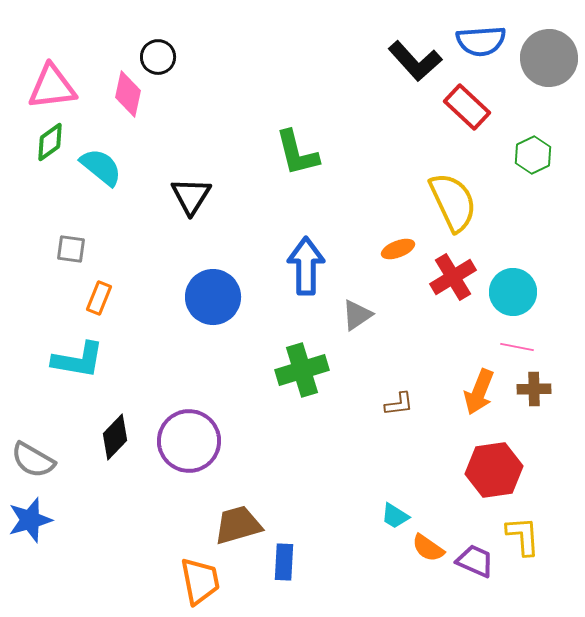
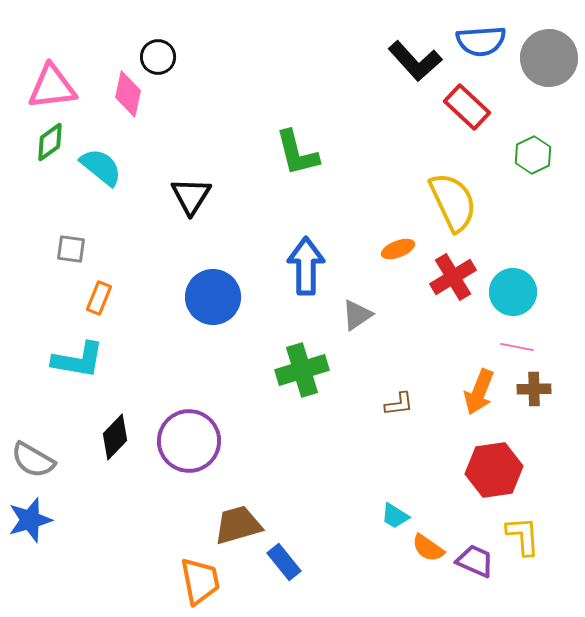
blue rectangle: rotated 42 degrees counterclockwise
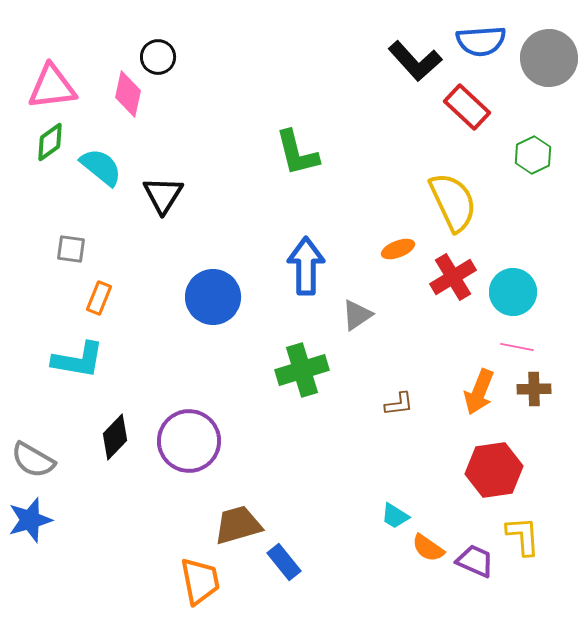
black triangle: moved 28 px left, 1 px up
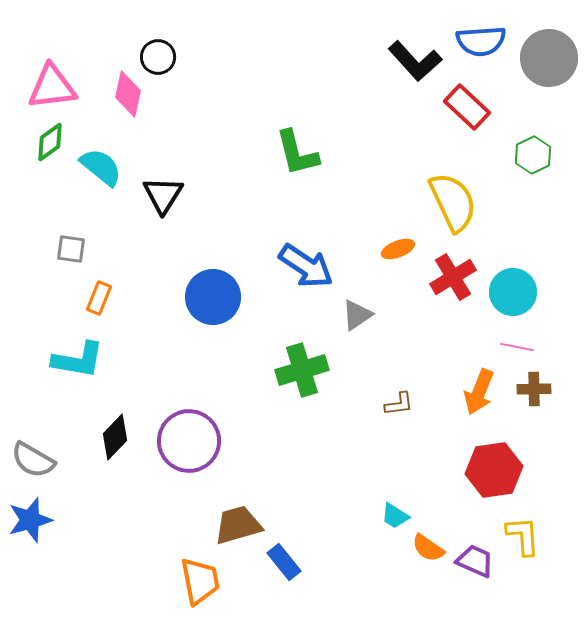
blue arrow: rotated 124 degrees clockwise
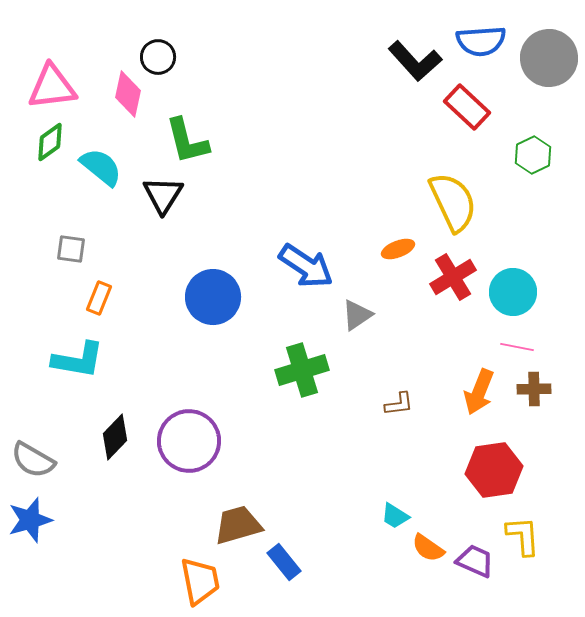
green L-shape: moved 110 px left, 12 px up
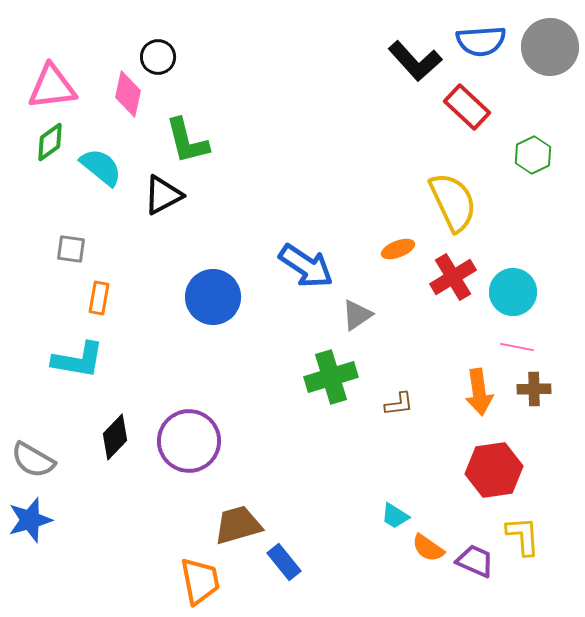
gray circle: moved 1 px right, 11 px up
black triangle: rotated 30 degrees clockwise
orange rectangle: rotated 12 degrees counterclockwise
green cross: moved 29 px right, 7 px down
orange arrow: rotated 30 degrees counterclockwise
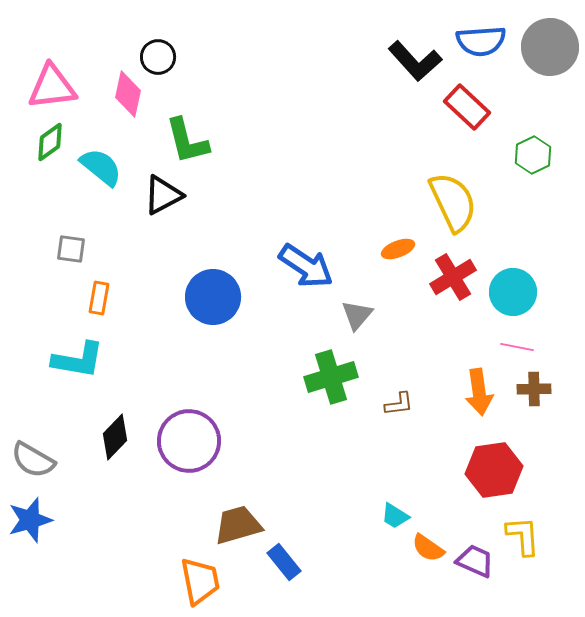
gray triangle: rotated 16 degrees counterclockwise
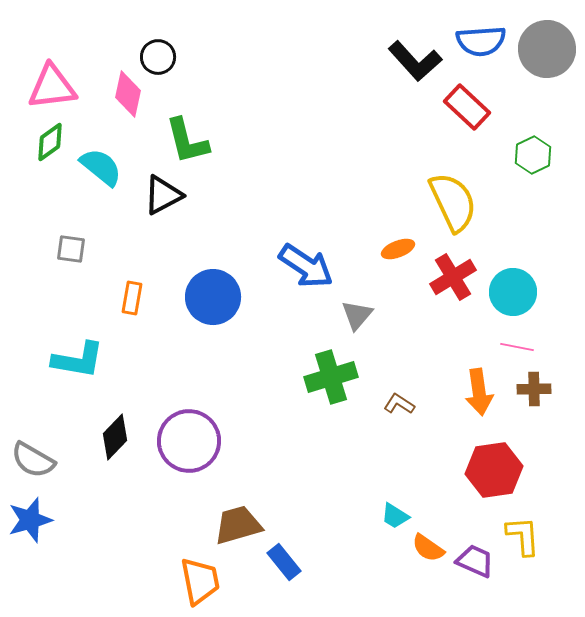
gray circle: moved 3 px left, 2 px down
orange rectangle: moved 33 px right
brown L-shape: rotated 140 degrees counterclockwise
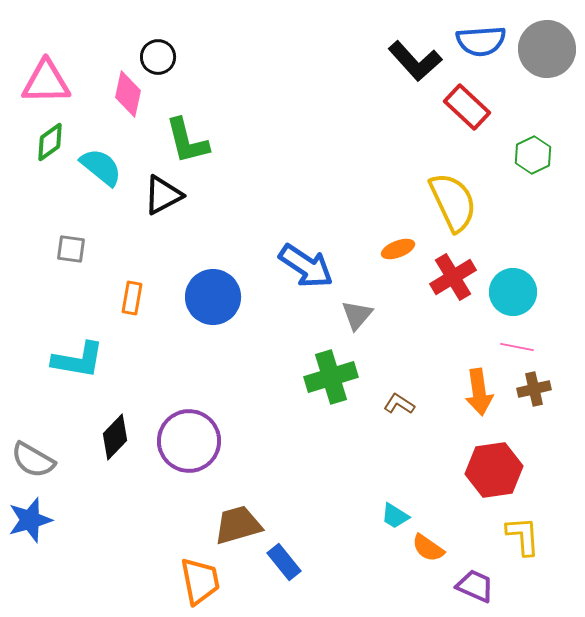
pink triangle: moved 6 px left, 5 px up; rotated 6 degrees clockwise
brown cross: rotated 12 degrees counterclockwise
purple trapezoid: moved 25 px down
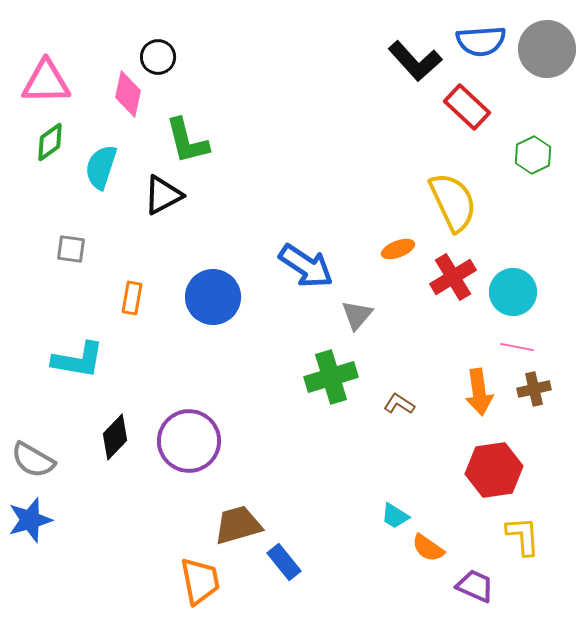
cyan semicircle: rotated 111 degrees counterclockwise
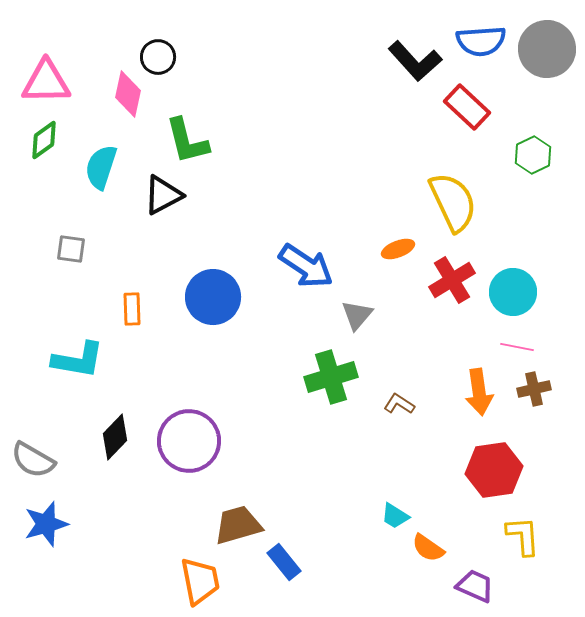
green diamond: moved 6 px left, 2 px up
red cross: moved 1 px left, 3 px down
orange rectangle: moved 11 px down; rotated 12 degrees counterclockwise
blue star: moved 16 px right, 4 px down
